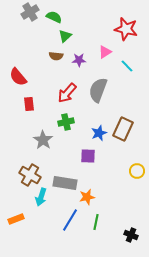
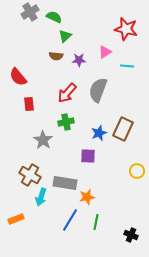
cyan line: rotated 40 degrees counterclockwise
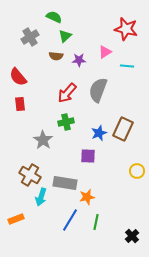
gray cross: moved 25 px down
red rectangle: moved 9 px left
black cross: moved 1 px right, 1 px down; rotated 24 degrees clockwise
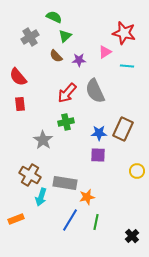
red star: moved 2 px left, 4 px down
brown semicircle: rotated 40 degrees clockwise
gray semicircle: moved 3 px left, 1 px down; rotated 45 degrees counterclockwise
blue star: rotated 21 degrees clockwise
purple square: moved 10 px right, 1 px up
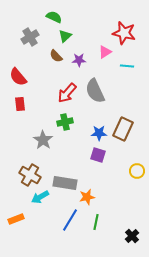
green cross: moved 1 px left
purple square: rotated 14 degrees clockwise
cyan arrow: moved 1 px left; rotated 42 degrees clockwise
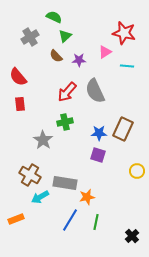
red arrow: moved 1 px up
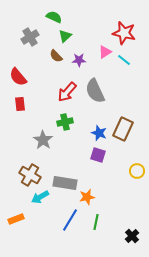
cyan line: moved 3 px left, 6 px up; rotated 32 degrees clockwise
blue star: rotated 21 degrees clockwise
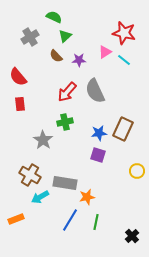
blue star: rotated 28 degrees counterclockwise
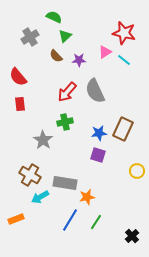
green line: rotated 21 degrees clockwise
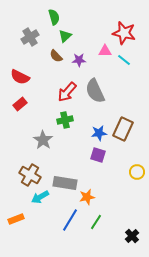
green semicircle: rotated 49 degrees clockwise
pink triangle: moved 1 px up; rotated 32 degrees clockwise
red semicircle: moved 2 px right; rotated 24 degrees counterclockwise
red rectangle: rotated 56 degrees clockwise
green cross: moved 2 px up
yellow circle: moved 1 px down
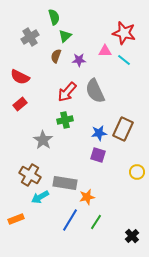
brown semicircle: rotated 64 degrees clockwise
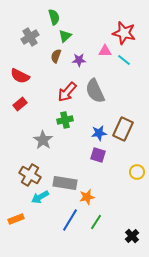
red semicircle: moved 1 px up
